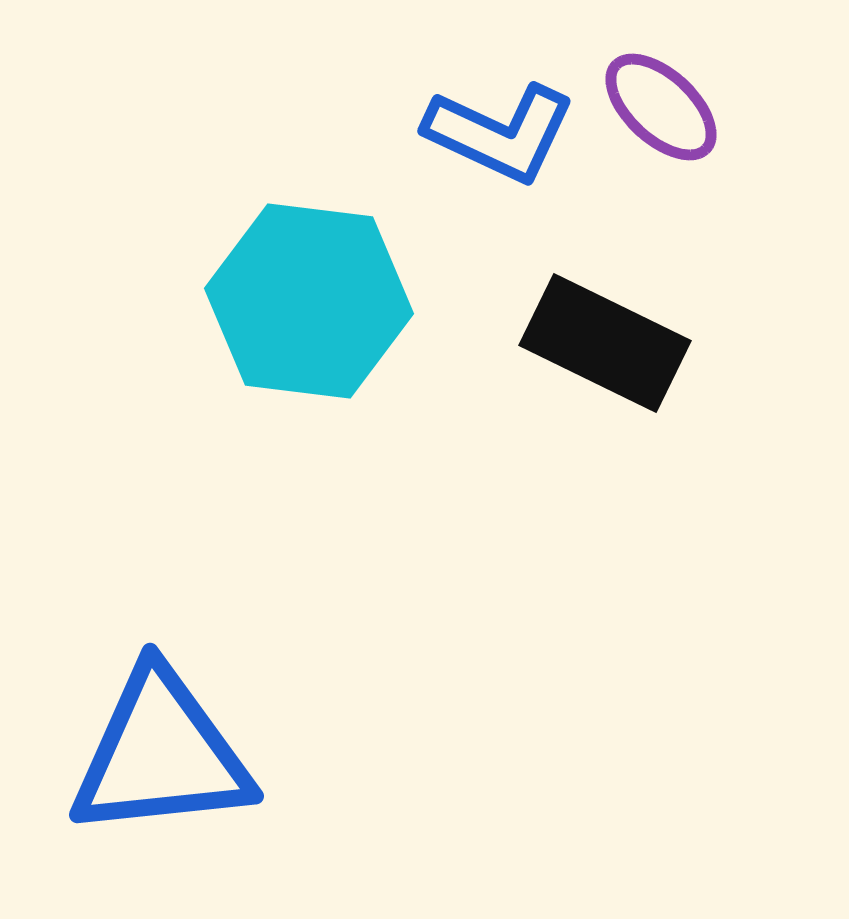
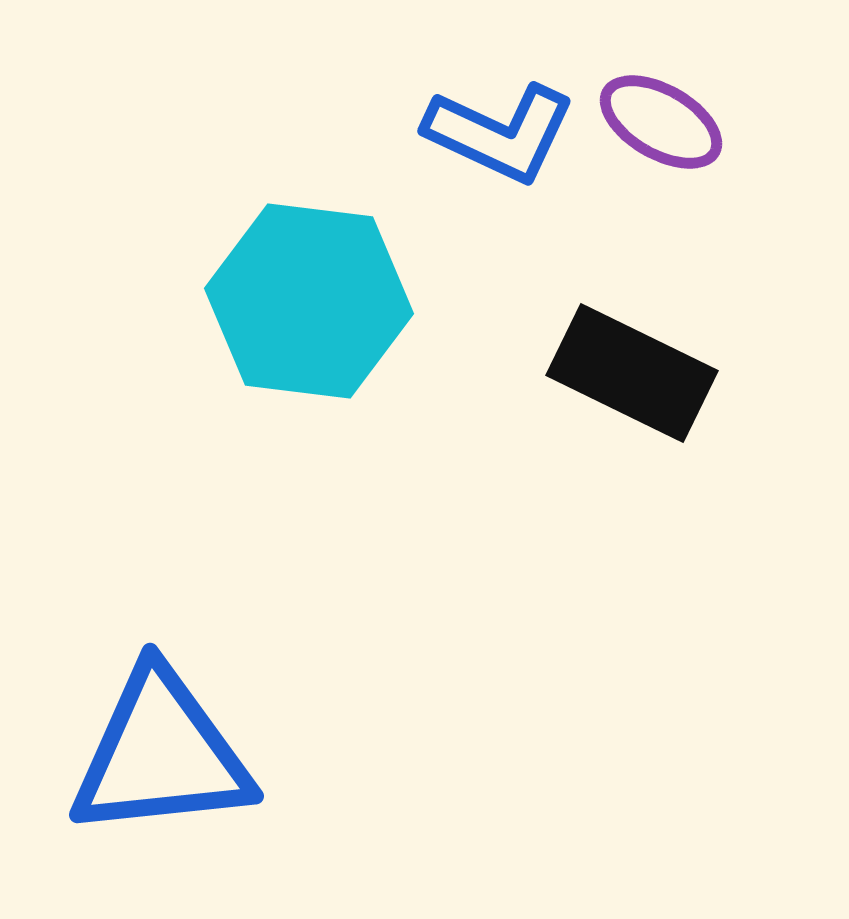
purple ellipse: moved 15 px down; rotated 13 degrees counterclockwise
black rectangle: moved 27 px right, 30 px down
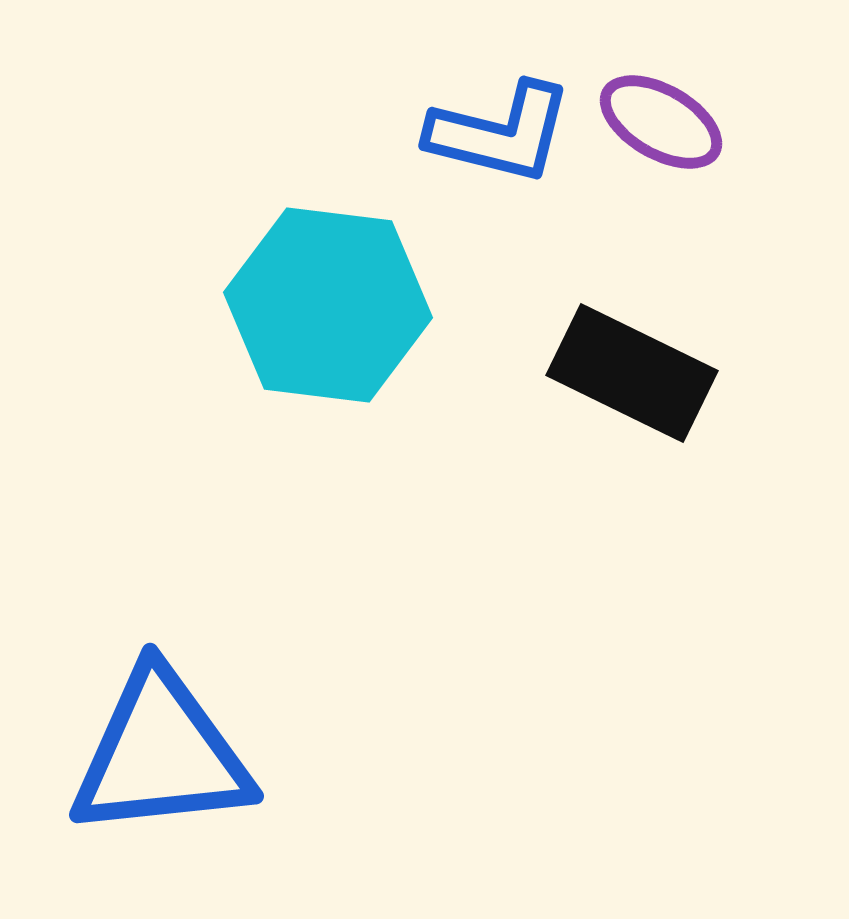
blue L-shape: rotated 11 degrees counterclockwise
cyan hexagon: moved 19 px right, 4 px down
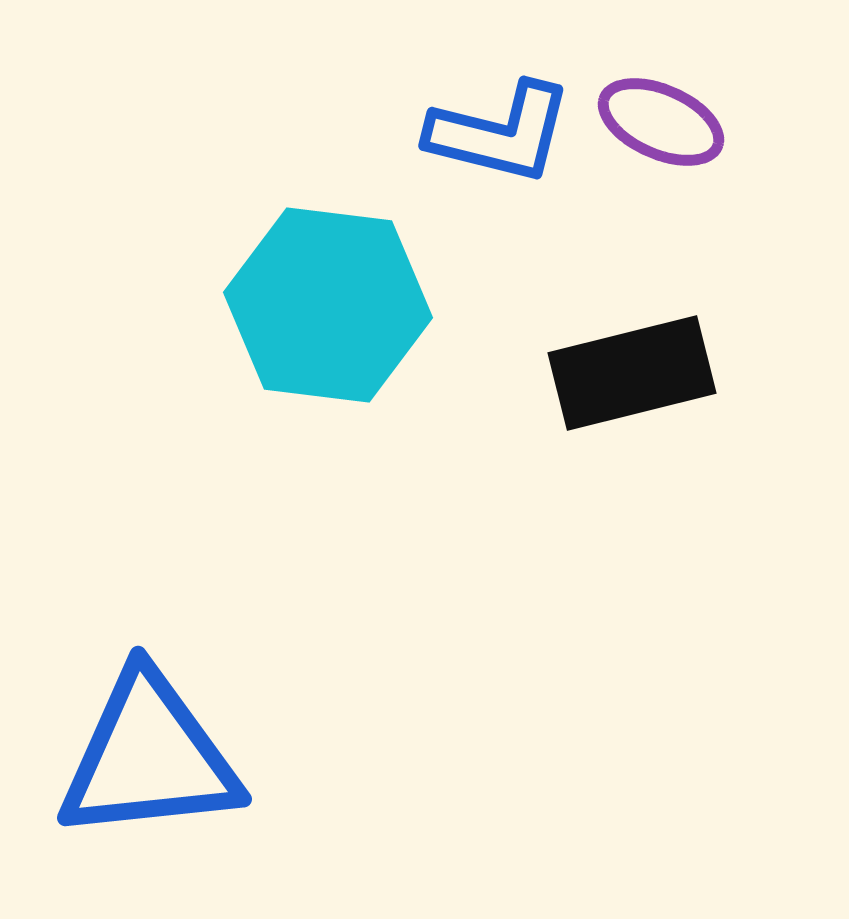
purple ellipse: rotated 6 degrees counterclockwise
black rectangle: rotated 40 degrees counterclockwise
blue triangle: moved 12 px left, 3 px down
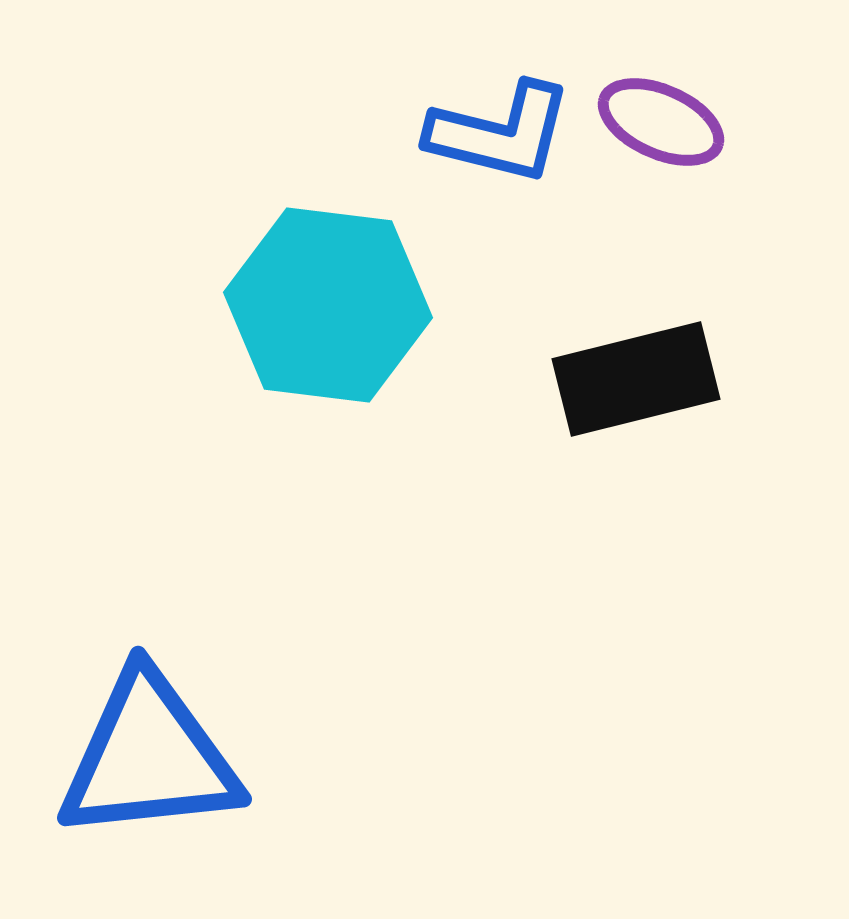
black rectangle: moved 4 px right, 6 px down
